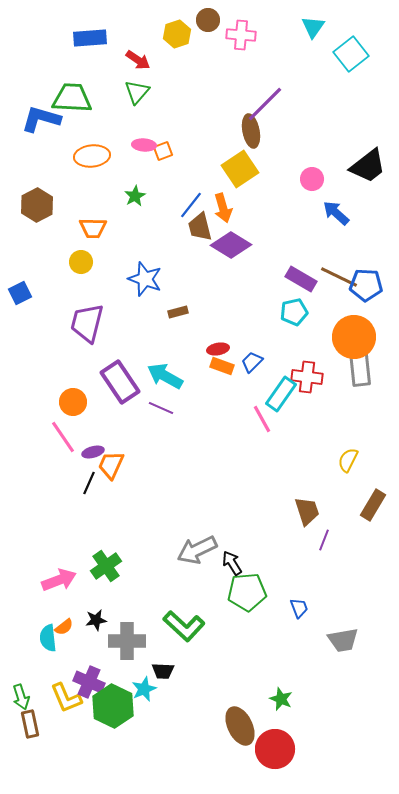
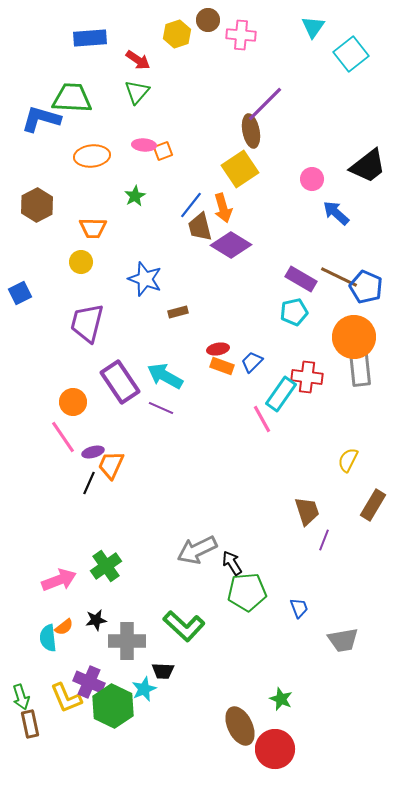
blue pentagon at (366, 285): moved 2 px down; rotated 20 degrees clockwise
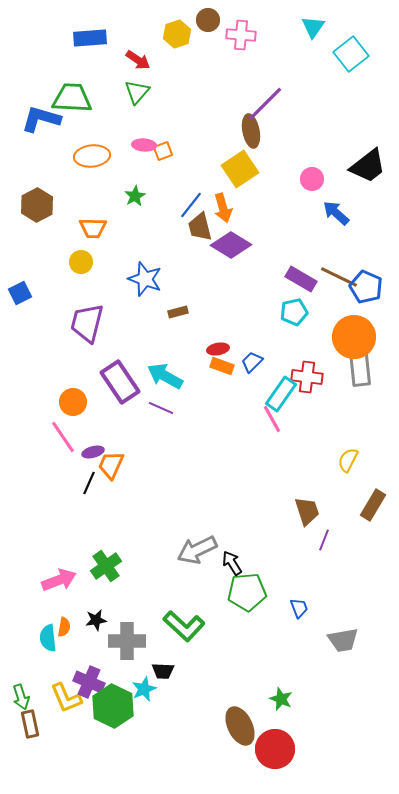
pink line at (262, 419): moved 10 px right
orange semicircle at (64, 627): rotated 42 degrees counterclockwise
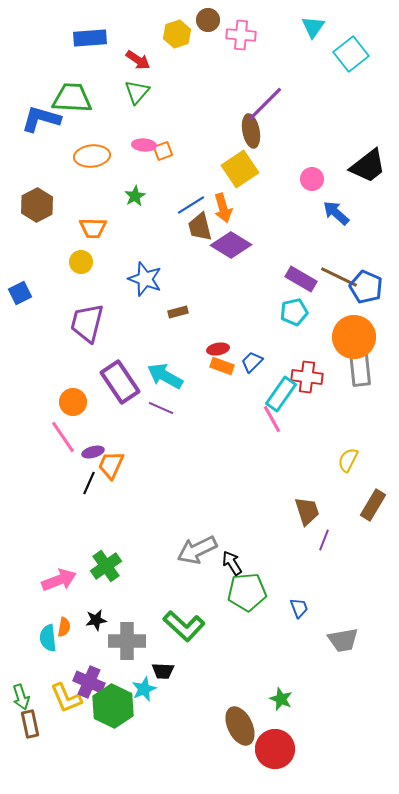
blue line at (191, 205): rotated 20 degrees clockwise
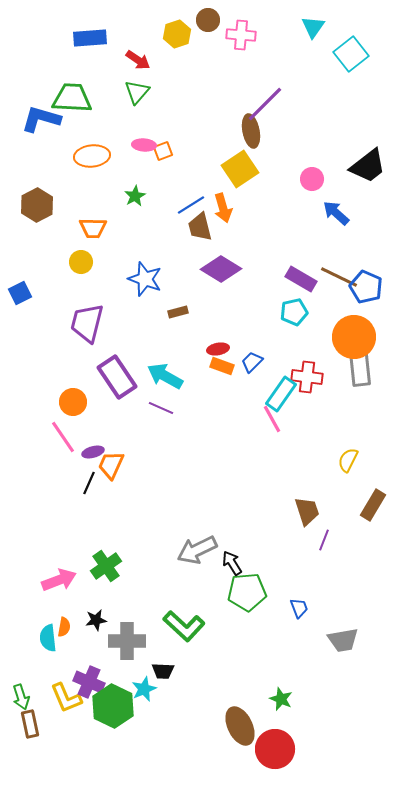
purple diamond at (231, 245): moved 10 px left, 24 px down
purple rectangle at (120, 382): moved 3 px left, 5 px up
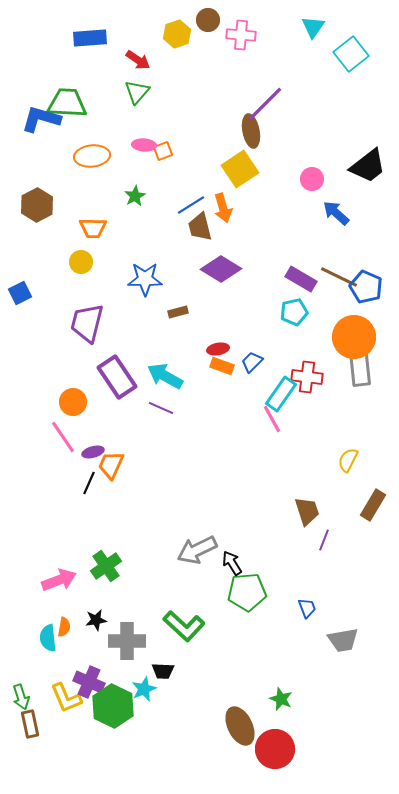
green trapezoid at (72, 98): moved 5 px left, 5 px down
blue star at (145, 279): rotated 20 degrees counterclockwise
blue trapezoid at (299, 608): moved 8 px right
